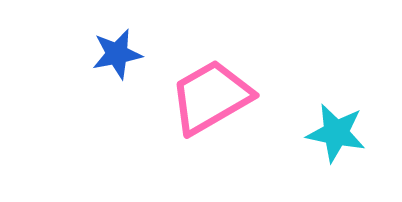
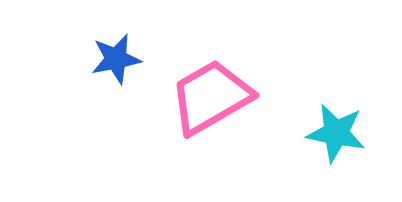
blue star: moved 1 px left, 5 px down
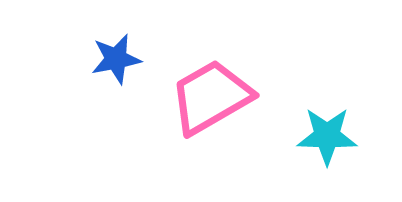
cyan star: moved 9 px left, 3 px down; rotated 10 degrees counterclockwise
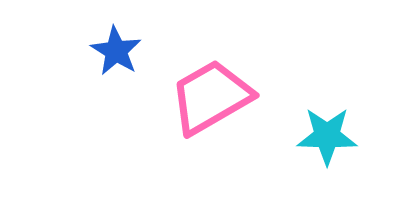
blue star: moved 8 px up; rotated 30 degrees counterclockwise
